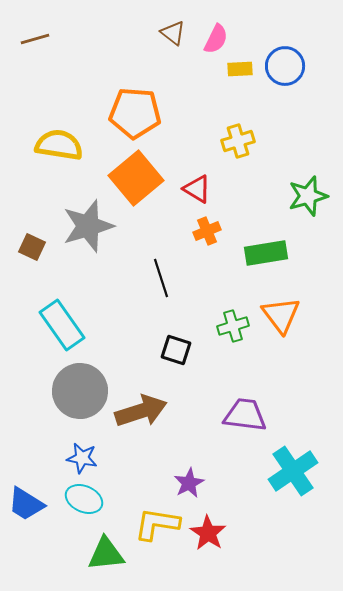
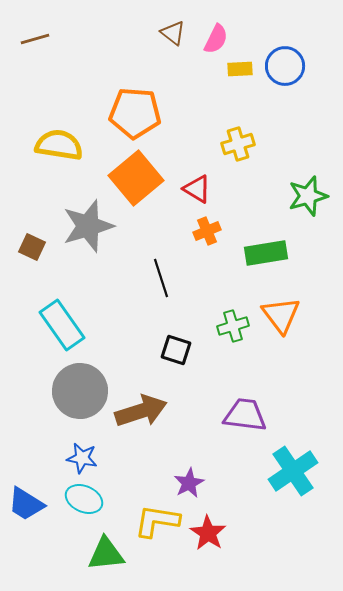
yellow cross: moved 3 px down
yellow L-shape: moved 3 px up
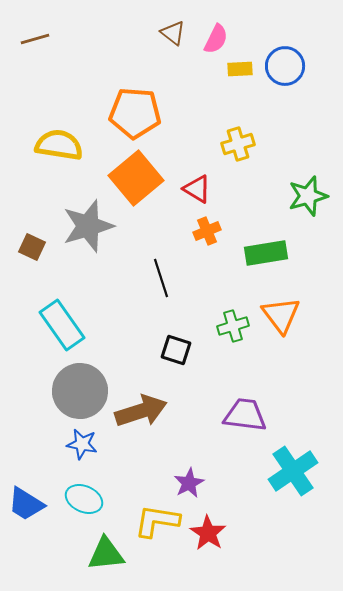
blue star: moved 14 px up
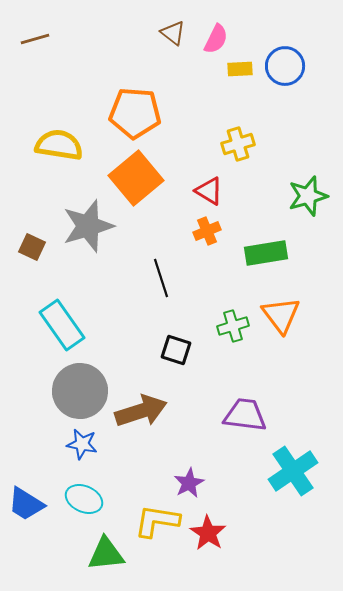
red triangle: moved 12 px right, 2 px down
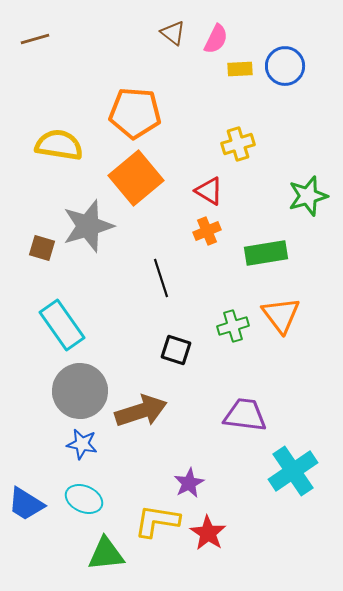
brown square: moved 10 px right, 1 px down; rotated 8 degrees counterclockwise
